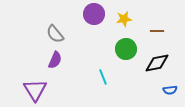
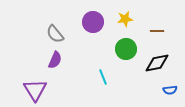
purple circle: moved 1 px left, 8 px down
yellow star: moved 1 px right
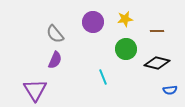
black diamond: rotated 25 degrees clockwise
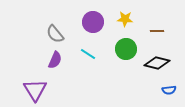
yellow star: rotated 14 degrees clockwise
cyan line: moved 15 px left, 23 px up; rotated 35 degrees counterclockwise
blue semicircle: moved 1 px left
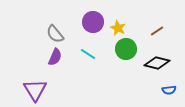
yellow star: moved 7 px left, 9 px down; rotated 21 degrees clockwise
brown line: rotated 32 degrees counterclockwise
purple semicircle: moved 3 px up
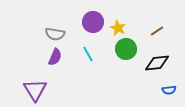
gray semicircle: rotated 42 degrees counterclockwise
cyan line: rotated 28 degrees clockwise
black diamond: rotated 20 degrees counterclockwise
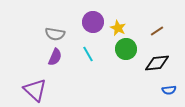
purple triangle: rotated 15 degrees counterclockwise
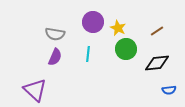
cyan line: rotated 35 degrees clockwise
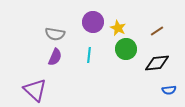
cyan line: moved 1 px right, 1 px down
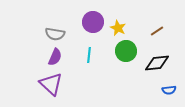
green circle: moved 2 px down
purple triangle: moved 16 px right, 6 px up
